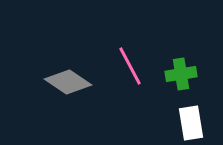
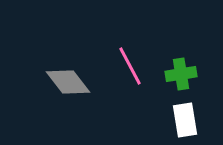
gray diamond: rotated 18 degrees clockwise
white rectangle: moved 6 px left, 3 px up
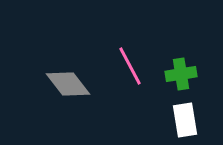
gray diamond: moved 2 px down
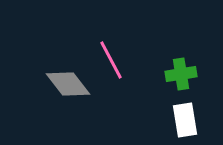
pink line: moved 19 px left, 6 px up
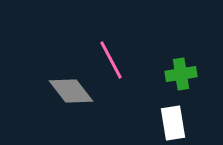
gray diamond: moved 3 px right, 7 px down
white rectangle: moved 12 px left, 3 px down
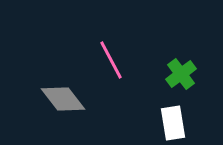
green cross: rotated 28 degrees counterclockwise
gray diamond: moved 8 px left, 8 px down
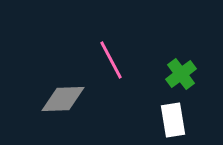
gray diamond: rotated 54 degrees counterclockwise
white rectangle: moved 3 px up
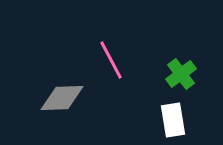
gray diamond: moved 1 px left, 1 px up
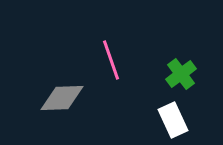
pink line: rotated 9 degrees clockwise
white rectangle: rotated 16 degrees counterclockwise
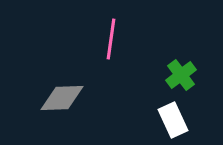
pink line: moved 21 px up; rotated 27 degrees clockwise
green cross: moved 1 px down
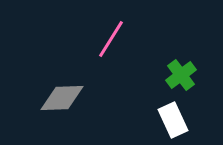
pink line: rotated 24 degrees clockwise
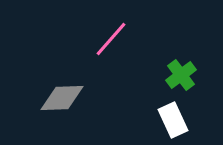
pink line: rotated 9 degrees clockwise
